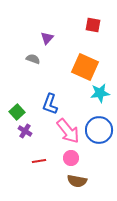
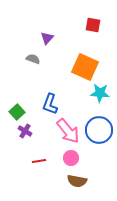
cyan star: rotated 12 degrees clockwise
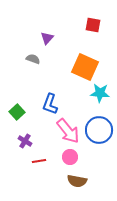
purple cross: moved 10 px down
pink circle: moved 1 px left, 1 px up
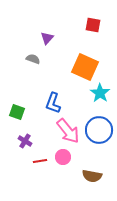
cyan star: rotated 30 degrees clockwise
blue L-shape: moved 3 px right, 1 px up
green square: rotated 28 degrees counterclockwise
pink circle: moved 7 px left
red line: moved 1 px right
brown semicircle: moved 15 px right, 5 px up
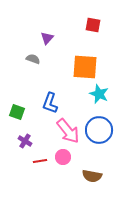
orange square: rotated 20 degrees counterclockwise
cyan star: moved 1 px left, 1 px down; rotated 12 degrees counterclockwise
blue L-shape: moved 3 px left
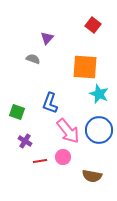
red square: rotated 28 degrees clockwise
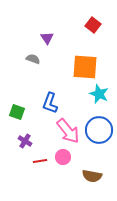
purple triangle: rotated 16 degrees counterclockwise
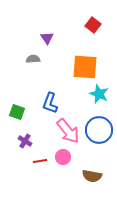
gray semicircle: rotated 24 degrees counterclockwise
